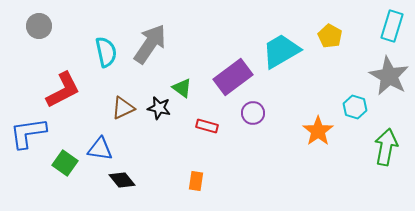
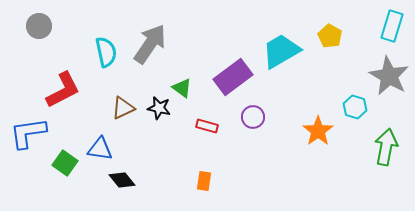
purple circle: moved 4 px down
orange rectangle: moved 8 px right
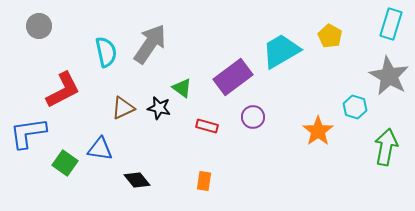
cyan rectangle: moved 1 px left, 2 px up
black diamond: moved 15 px right
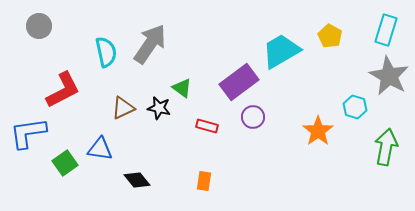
cyan rectangle: moved 5 px left, 6 px down
purple rectangle: moved 6 px right, 5 px down
green square: rotated 20 degrees clockwise
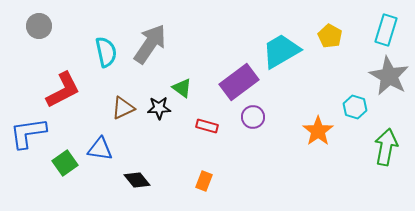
black star: rotated 15 degrees counterclockwise
orange rectangle: rotated 12 degrees clockwise
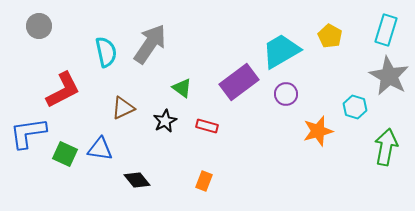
black star: moved 6 px right, 13 px down; rotated 25 degrees counterclockwise
purple circle: moved 33 px right, 23 px up
orange star: rotated 20 degrees clockwise
green square: moved 9 px up; rotated 30 degrees counterclockwise
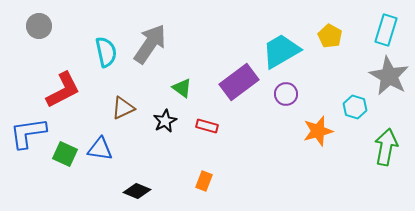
black diamond: moved 11 px down; rotated 28 degrees counterclockwise
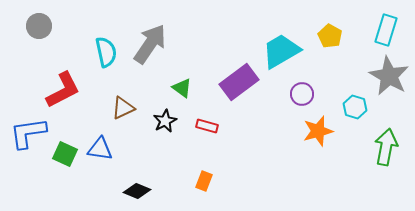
purple circle: moved 16 px right
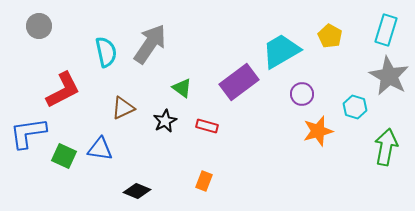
green square: moved 1 px left, 2 px down
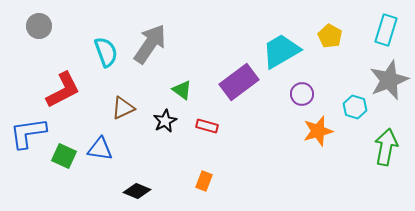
cyan semicircle: rotated 8 degrees counterclockwise
gray star: moved 4 px down; rotated 21 degrees clockwise
green triangle: moved 2 px down
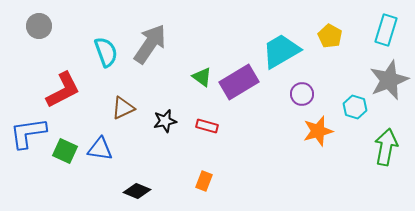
purple rectangle: rotated 6 degrees clockwise
green triangle: moved 20 px right, 13 px up
black star: rotated 15 degrees clockwise
green square: moved 1 px right, 5 px up
